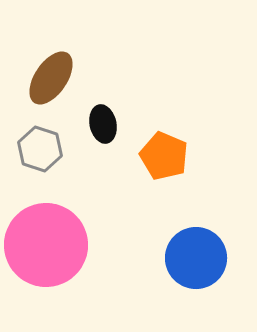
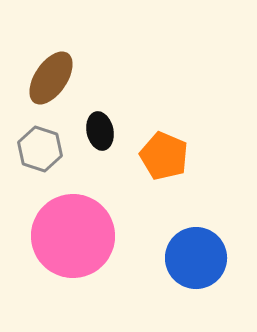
black ellipse: moved 3 px left, 7 px down
pink circle: moved 27 px right, 9 px up
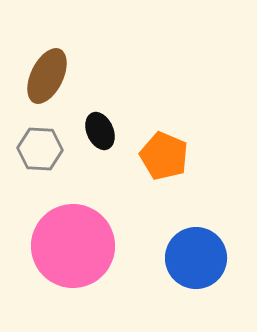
brown ellipse: moved 4 px left, 2 px up; rotated 8 degrees counterclockwise
black ellipse: rotated 12 degrees counterclockwise
gray hexagon: rotated 15 degrees counterclockwise
pink circle: moved 10 px down
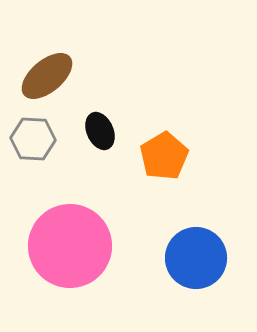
brown ellipse: rotated 24 degrees clockwise
gray hexagon: moved 7 px left, 10 px up
orange pentagon: rotated 18 degrees clockwise
pink circle: moved 3 px left
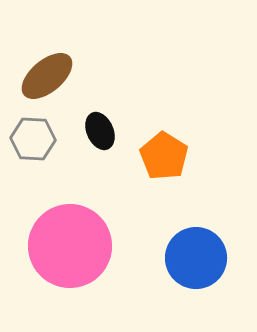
orange pentagon: rotated 9 degrees counterclockwise
